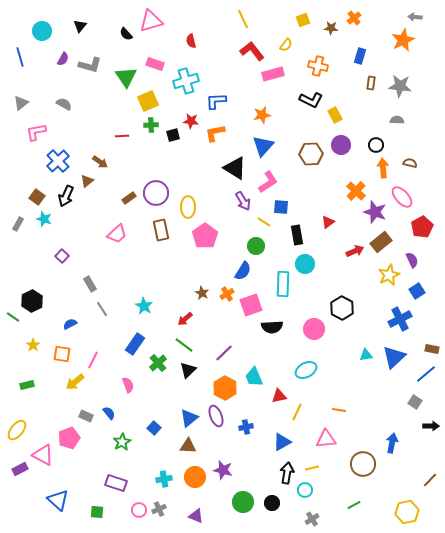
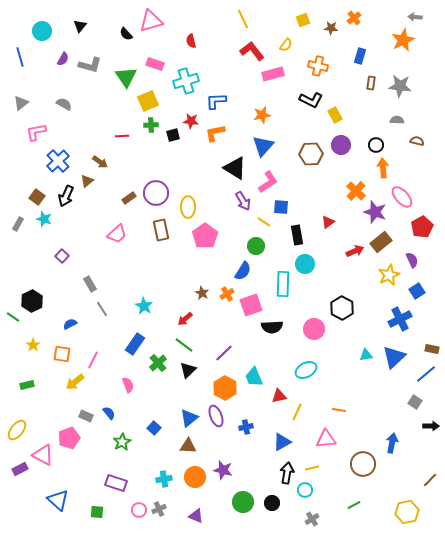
brown semicircle at (410, 163): moved 7 px right, 22 px up
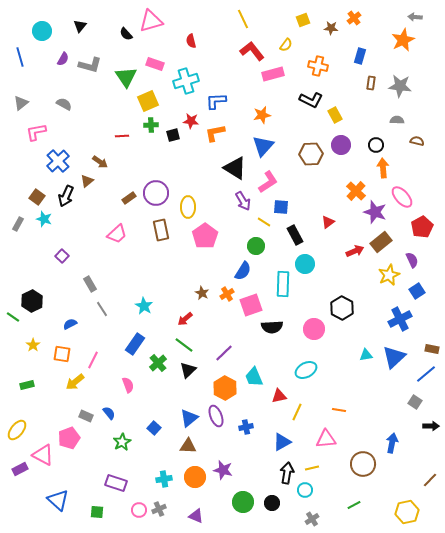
black rectangle at (297, 235): moved 2 px left; rotated 18 degrees counterclockwise
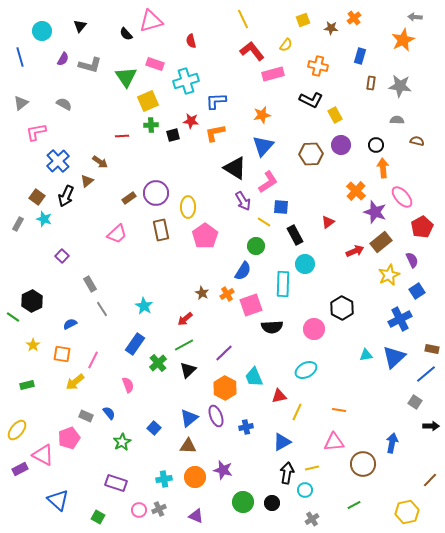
green line at (184, 345): rotated 66 degrees counterclockwise
pink triangle at (326, 439): moved 8 px right, 3 px down
green square at (97, 512): moved 1 px right, 5 px down; rotated 24 degrees clockwise
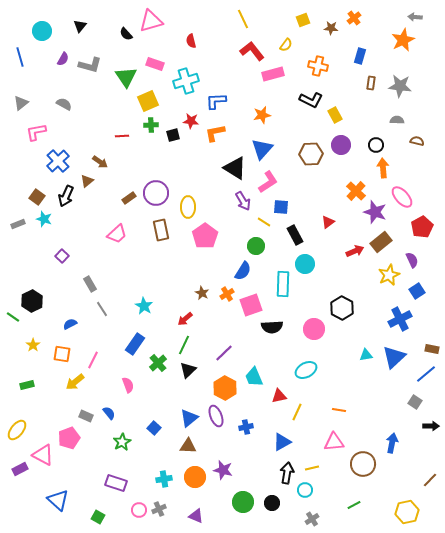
blue triangle at (263, 146): moved 1 px left, 3 px down
gray rectangle at (18, 224): rotated 40 degrees clockwise
green line at (184, 345): rotated 36 degrees counterclockwise
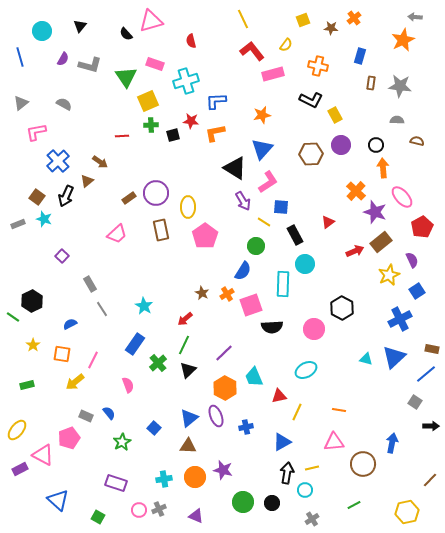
cyan triangle at (366, 355): moved 4 px down; rotated 24 degrees clockwise
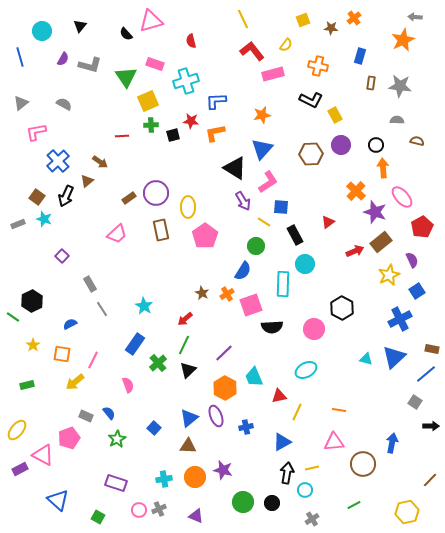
green star at (122, 442): moved 5 px left, 3 px up
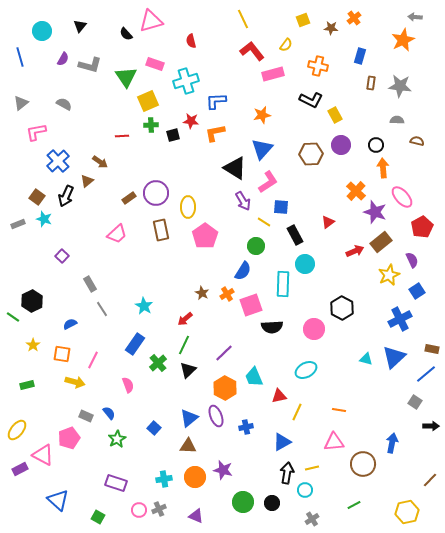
yellow arrow at (75, 382): rotated 126 degrees counterclockwise
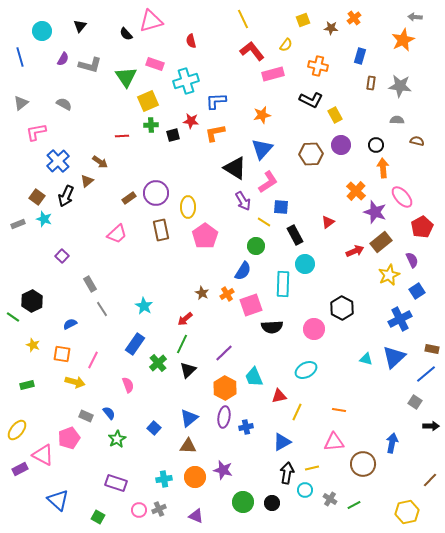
yellow star at (33, 345): rotated 16 degrees counterclockwise
green line at (184, 345): moved 2 px left, 1 px up
purple ellipse at (216, 416): moved 8 px right, 1 px down; rotated 30 degrees clockwise
gray cross at (312, 519): moved 18 px right, 20 px up; rotated 24 degrees counterclockwise
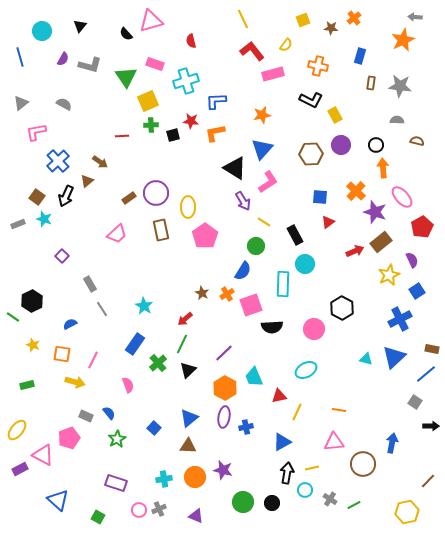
blue square at (281, 207): moved 39 px right, 10 px up
brown line at (430, 480): moved 2 px left, 1 px down
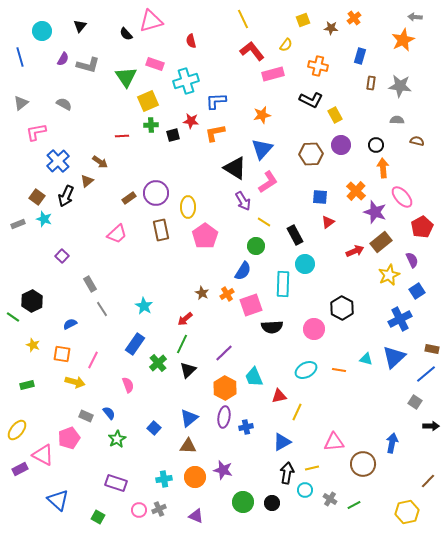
gray L-shape at (90, 65): moved 2 px left
orange line at (339, 410): moved 40 px up
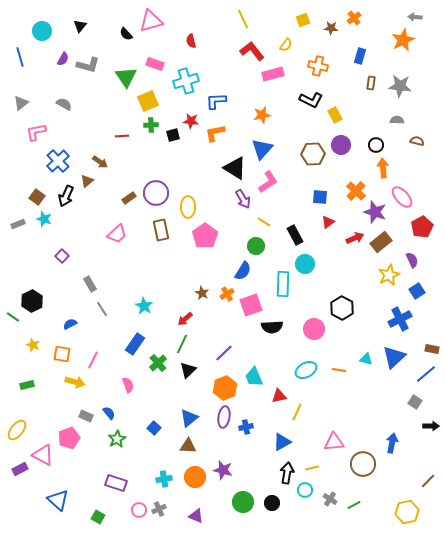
brown hexagon at (311, 154): moved 2 px right
purple arrow at (243, 201): moved 2 px up
red arrow at (355, 251): moved 13 px up
orange hexagon at (225, 388): rotated 10 degrees clockwise
